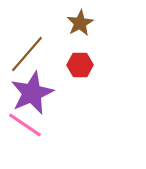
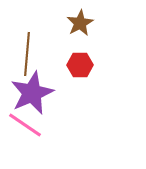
brown line: rotated 36 degrees counterclockwise
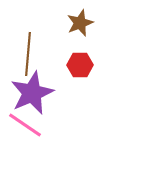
brown star: rotated 8 degrees clockwise
brown line: moved 1 px right
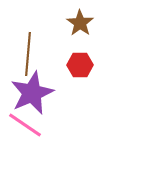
brown star: rotated 16 degrees counterclockwise
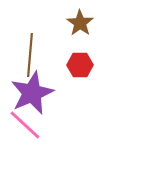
brown line: moved 2 px right, 1 px down
pink line: rotated 9 degrees clockwise
